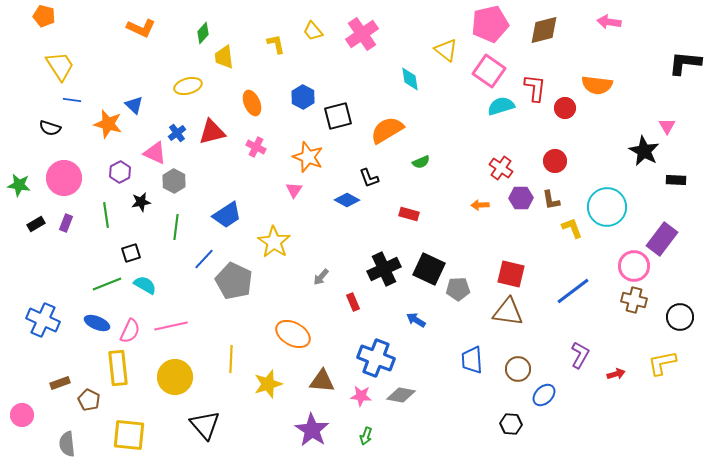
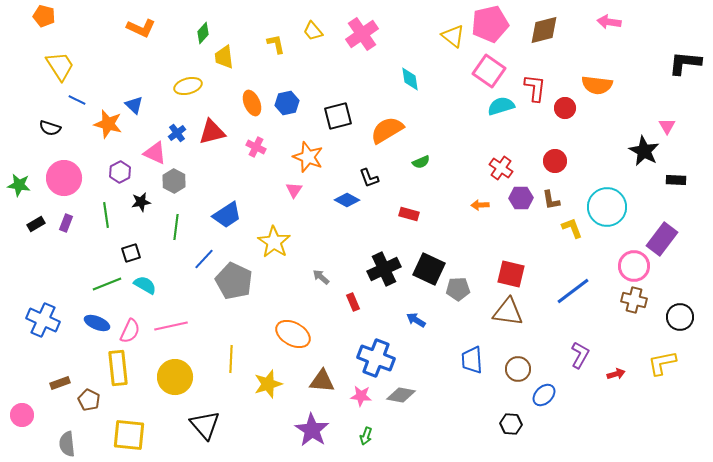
yellow triangle at (446, 50): moved 7 px right, 14 px up
blue hexagon at (303, 97): moved 16 px left, 6 px down; rotated 20 degrees clockwise
blue line at (72, 100): moved 5 px right; rotated 18 degrees clockwise
gray arrow at (321, 277): rotated 90 degrees clockwise
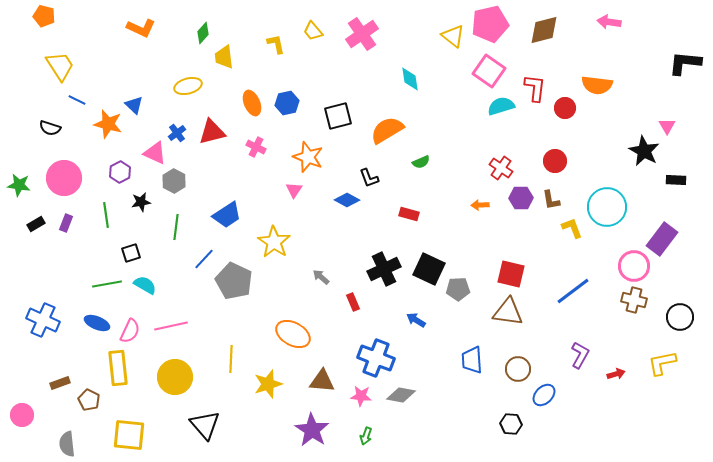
green line at (107, 284): rotated 12 degrees clockwise
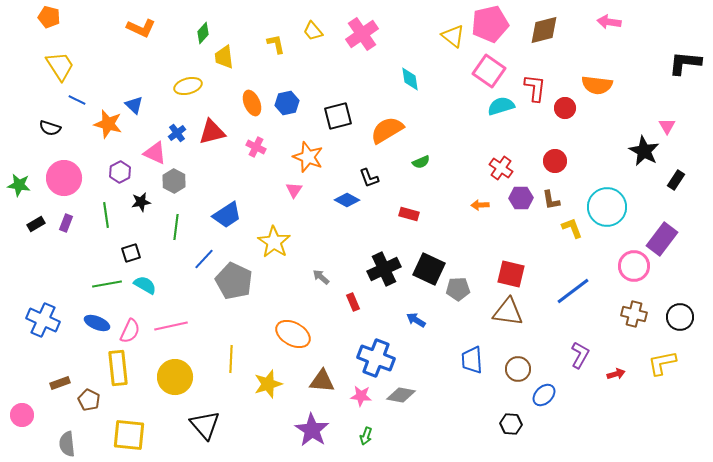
orange pentagon at (44, 16): moved 5 px right, 1 px down
black rectangle at (676, 180): rotated 60 degrees counterclockwise
brown cross at (634, 300): moved 14 px down
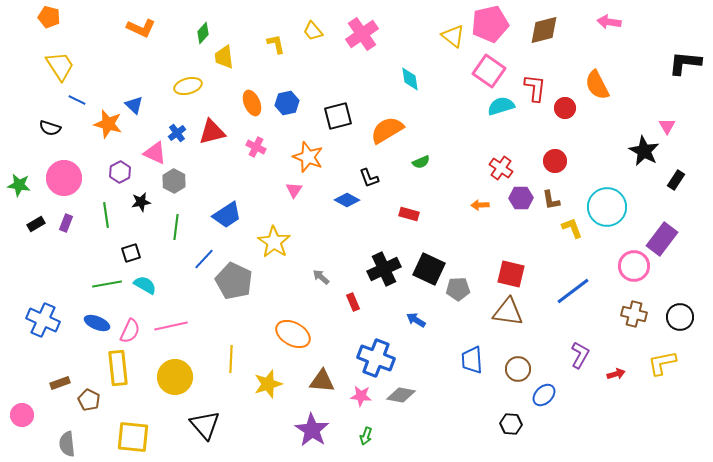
orange semicircle at (597, 85): rotated 56 degrees clockwise
yellow square at (129, 435): moved 4 px right, 2 px down
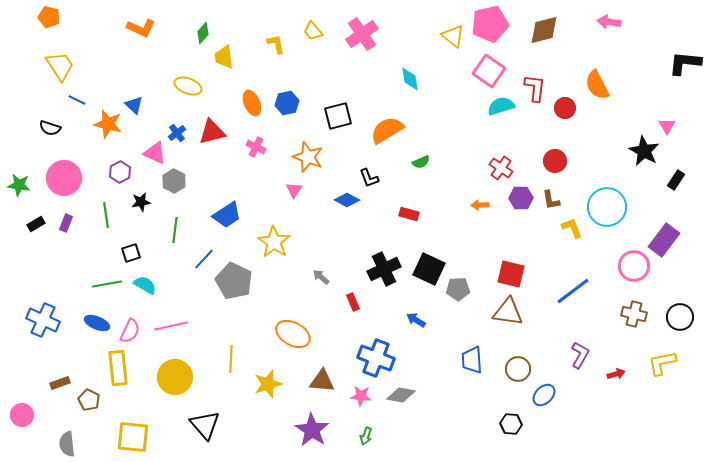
yellow ellipse at (188, 86): rotated 36 degrees clockwise
green line at (176, 227): moved 1 px left, 3 px down
purple rectangle at (662, 239): moved 2 px right, 1 px down
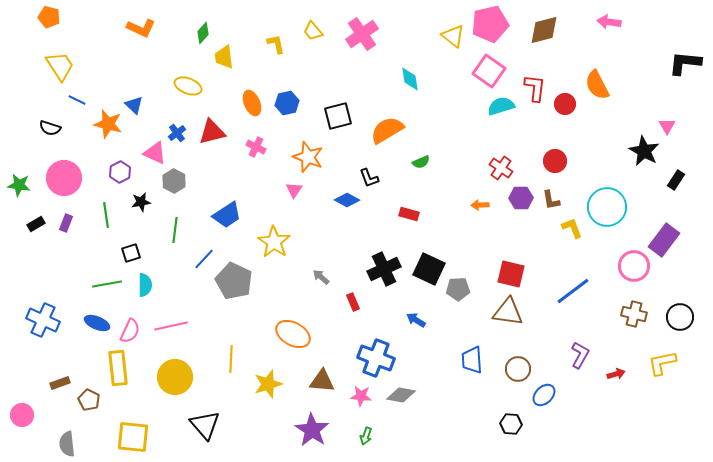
red circle at (565, 108): moved 4 px up
cyan semicircle at (145, 285): rotated 60 degrees clockwise
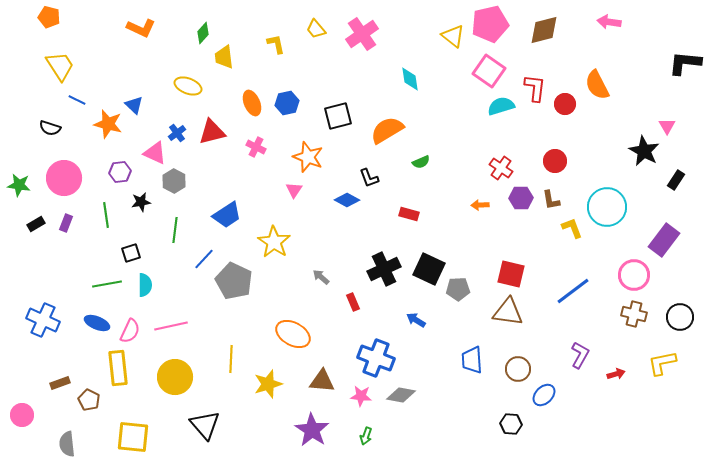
yellow trapezoid at (313, 31): moved 3 px right, 2 px up
purple hexagon at (120, 172): rotated 20 degrees clockwise
pink circle at (634, 266): moved 9 px down
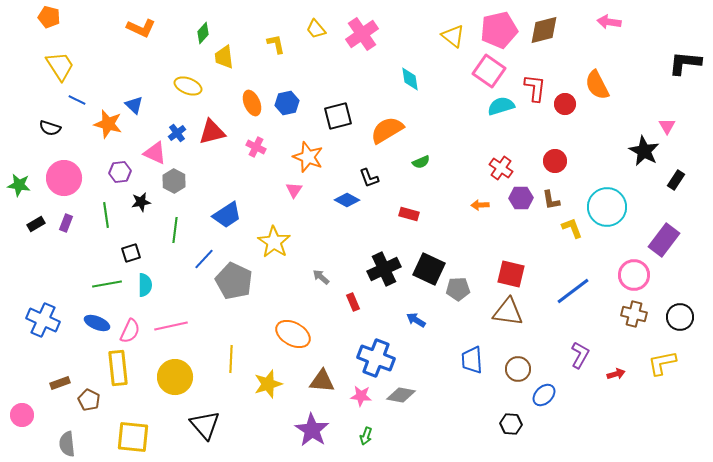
pink pentagon at (490, 24): moved 9 px right, 6 px down
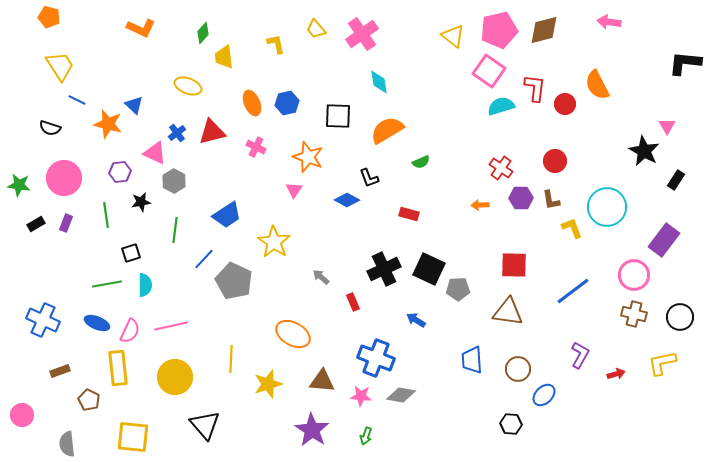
cyan diamond at (410, 79): moved 31 px left, 3 px down
black square at (338, 116): rotated 16 degrees clockwise
red square at (511, 274): moved 3 px right, 9 px up; rotated 12 degrees counterclockwise
brown rectangle at (60, 383): moved 12 px up
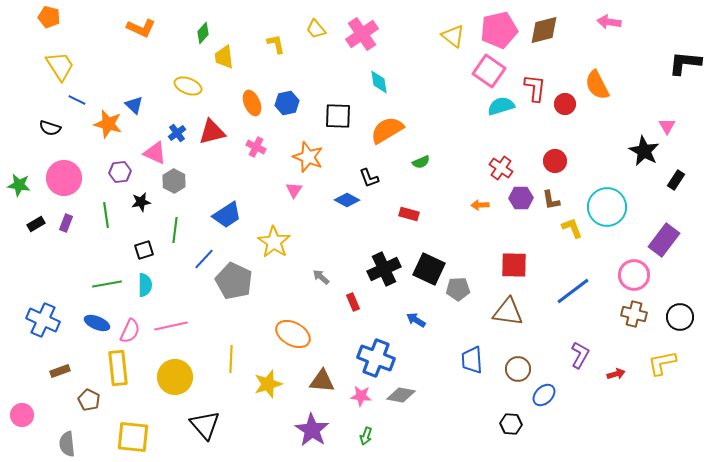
black square at (131, 253): moved 13 px right, 3 px up
